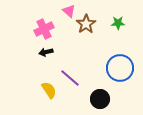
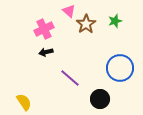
green star: moved 3 px left, 2 px up; rotated 16 degrees counterclockwise
yellow semicircle: moved 25 px left, 12 px down
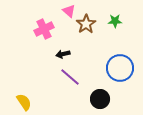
green star: rotated 16 degrees clockwise
black arrow: moved 17 px right, 2 px down
purple line: moved 1 px up
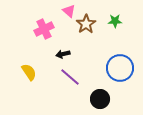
yellow semicircle: moved 5 px right, 30 px up
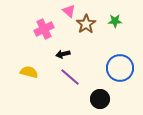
yellow semicircle: rotated 42 degrees counterclockwise
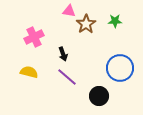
pink triangle: rotated 32 degrees counterclockwise
pink cross: moved 10 px left, 8 px down
black arrow: rotated 96 degrees counterclockwise
purple line: moved 3 px left
black circle: moved 1 px left, 3 px up
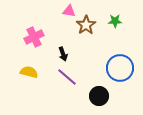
brown star: moved 1 px down
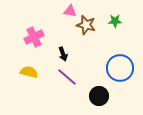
pink triangle: moved 1 px right
brown star: rotated 24 degrees counterclockwise
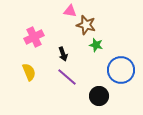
green star: moved 19 px left, 24 px down; rotated 16 degrees clockwise
blue circle: moved 1 px right, 2 px down
yellow semicircle: rotated 54 degrees clockwise
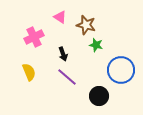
pink triangle: moved 10 px left, 6 px down; rotated 24 degrees clockwise
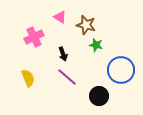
yellow semicircle: moved 1 px left, 6 px down
